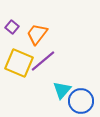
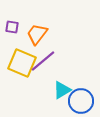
purple square: rotated 32 degrees counterclockwise
yellow square: moved 3 px right
cyan triangle: rotated 18 degrees clockwise
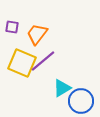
cyan triangle: moved 2 px up
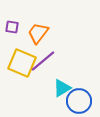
orange trapezoid: moved 1 px right, 1 px up
blue circle: moved 2 px left
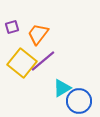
purple square: rotated 24 degrees counterclockwise
orange trapezoid: moved 1 px down
yellow square: rotated 16 degrees clockwise
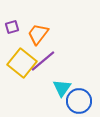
cyan triangle: rotated 24 degrees counterclockwise
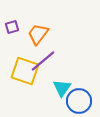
yellow square: moved 3 px right, 8 px down; rotated 20 degrees counterclockwise
